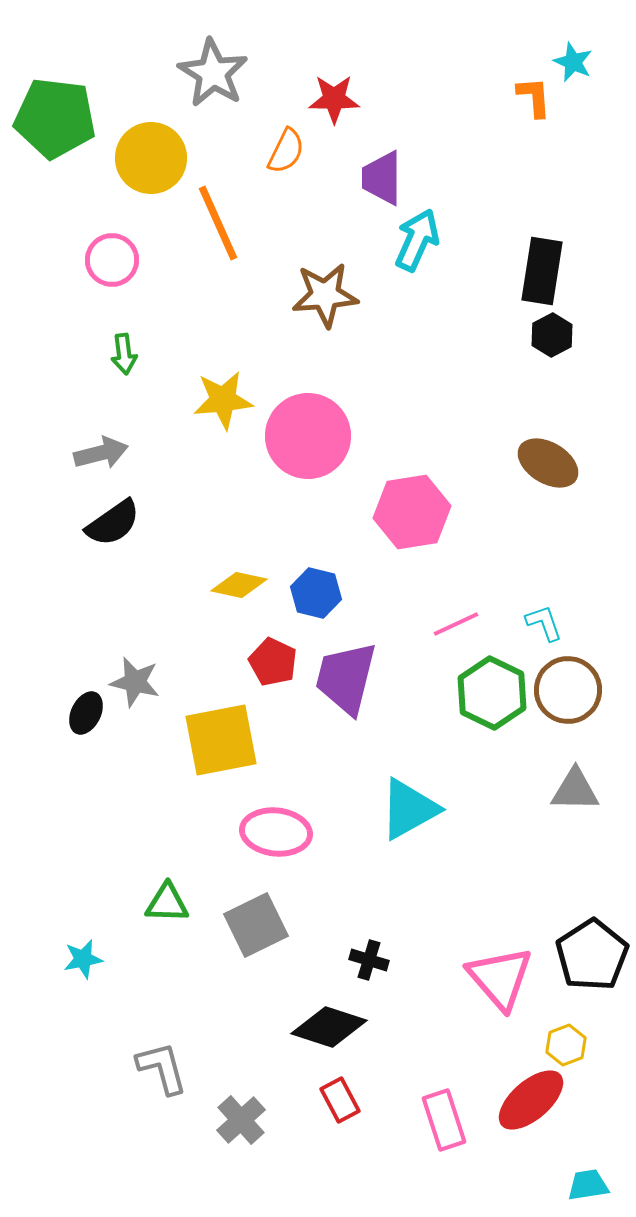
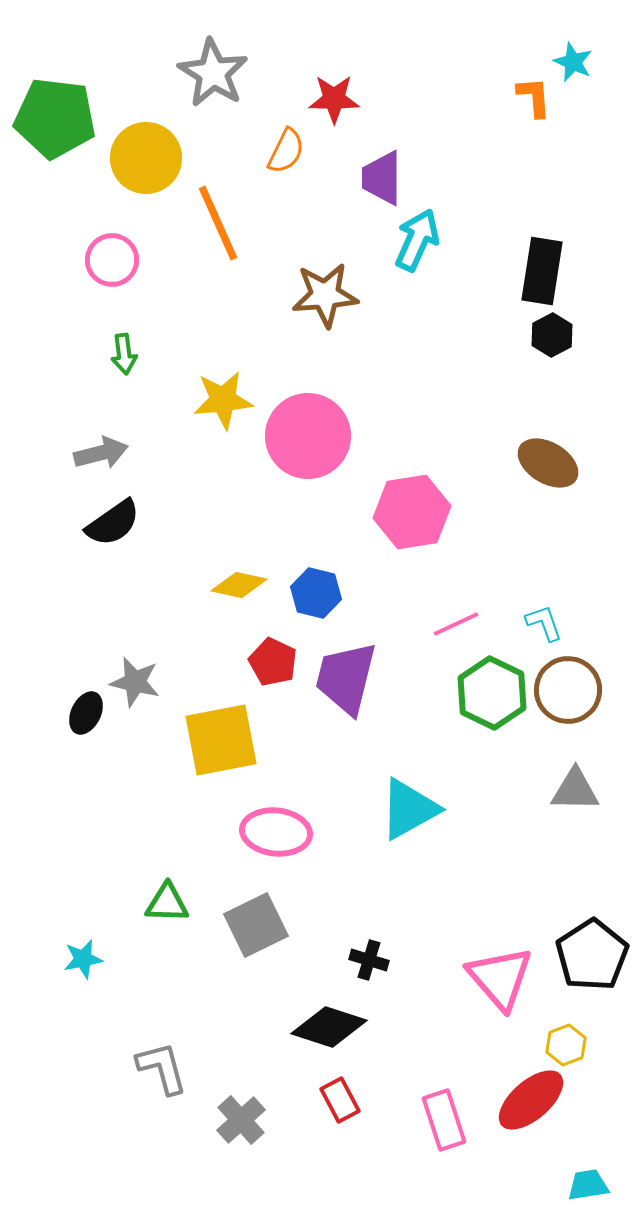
yellow circle at (151, 158): moved 5 px left
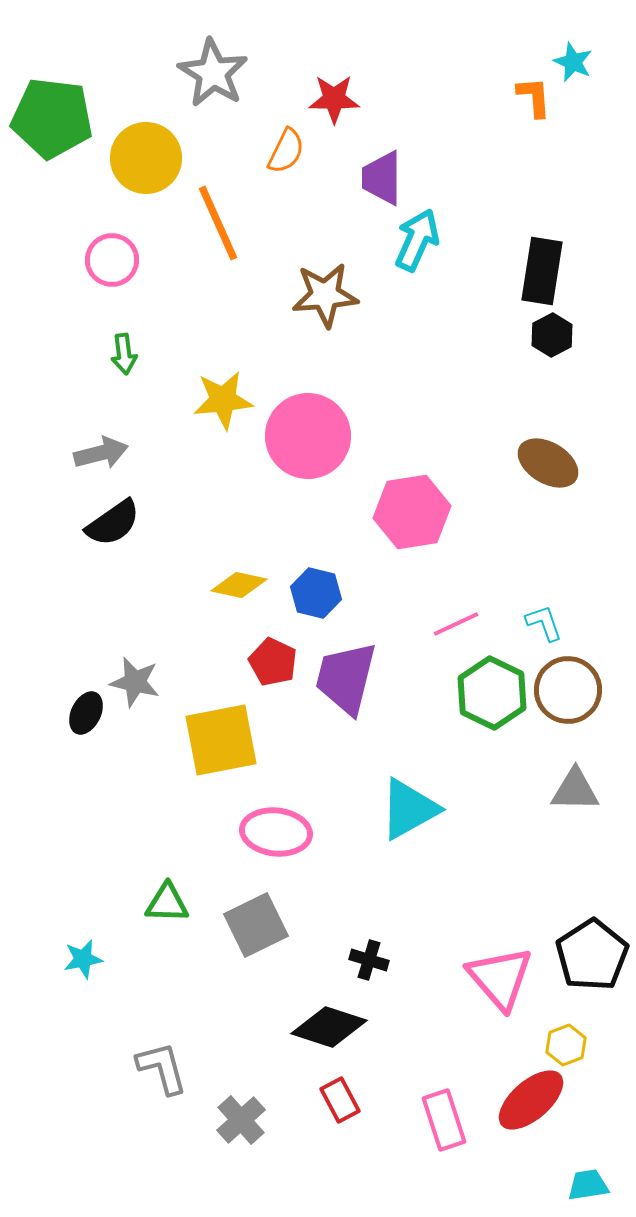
green pentagon at (55, 118): moved 3 px left
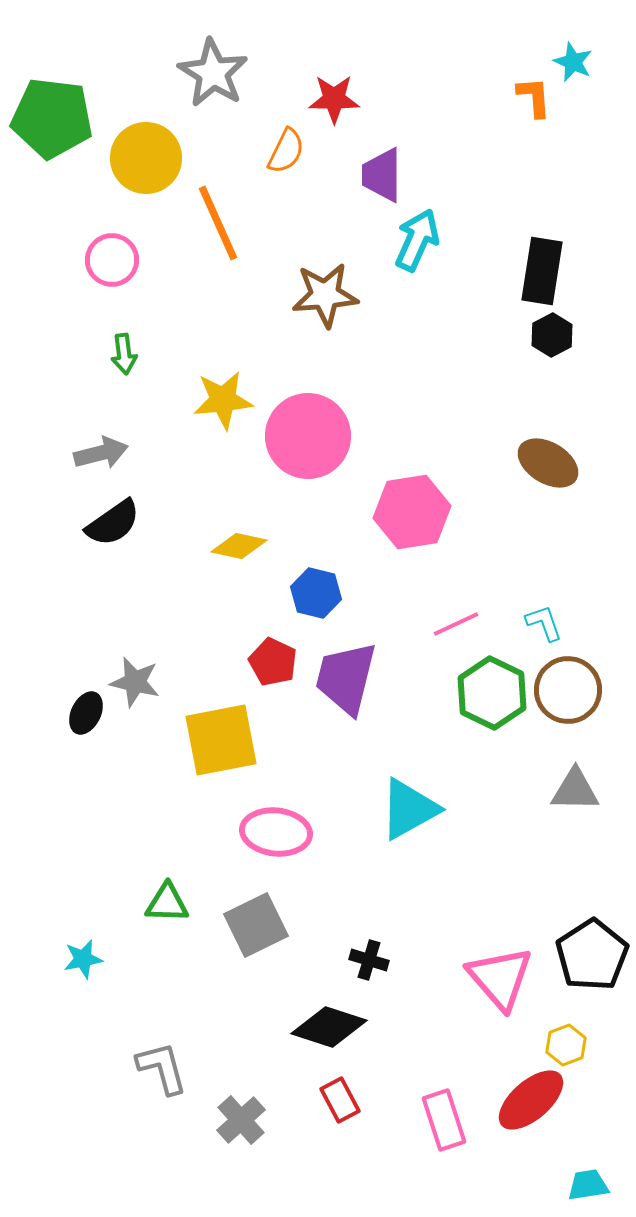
purple trapezoid at (382, 178): moved 3 px up
yellow diamond at (239, 585): moved 39 px up
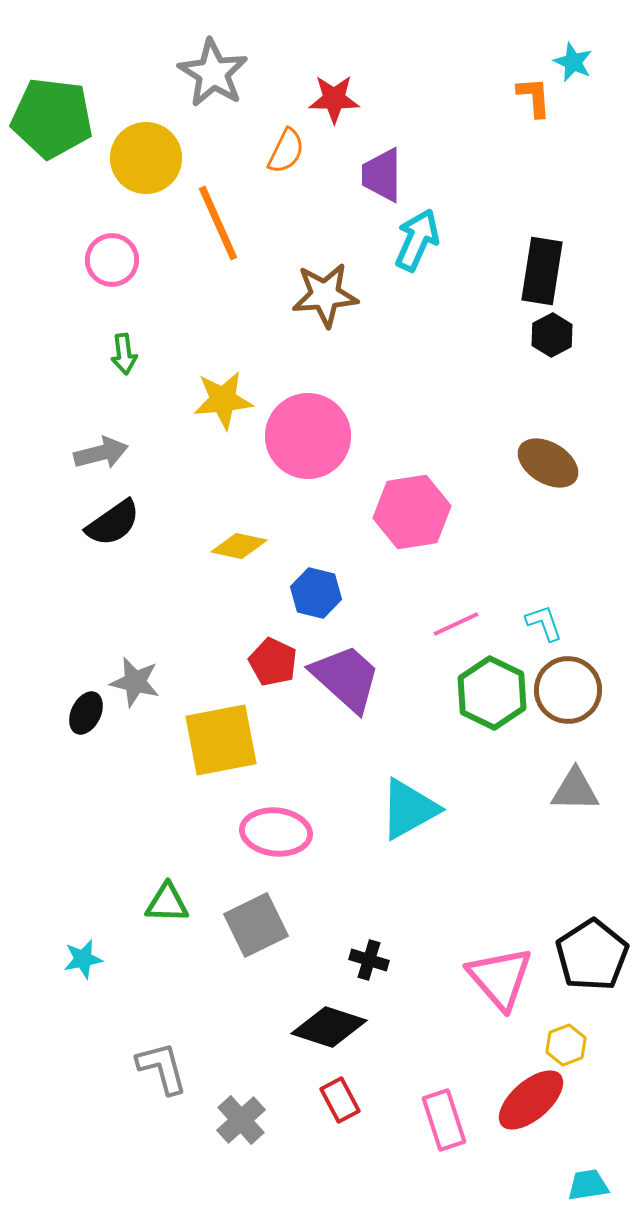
purple trapezoid at (346, 678): rotated 118 degrees clockwise
